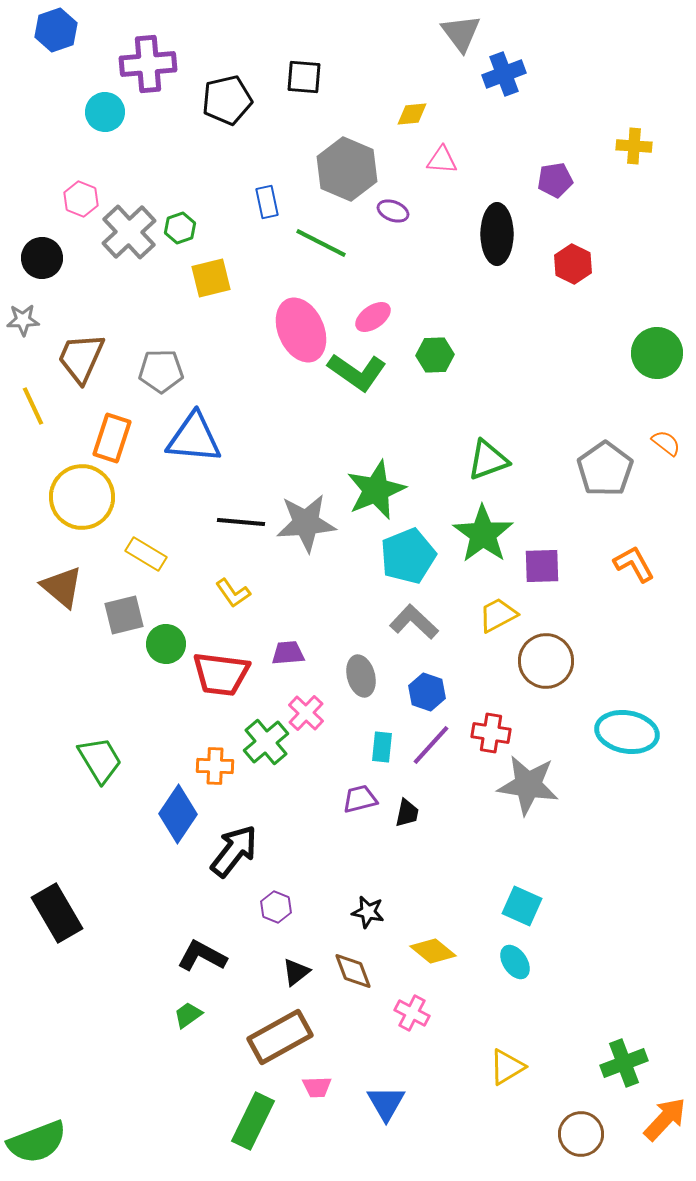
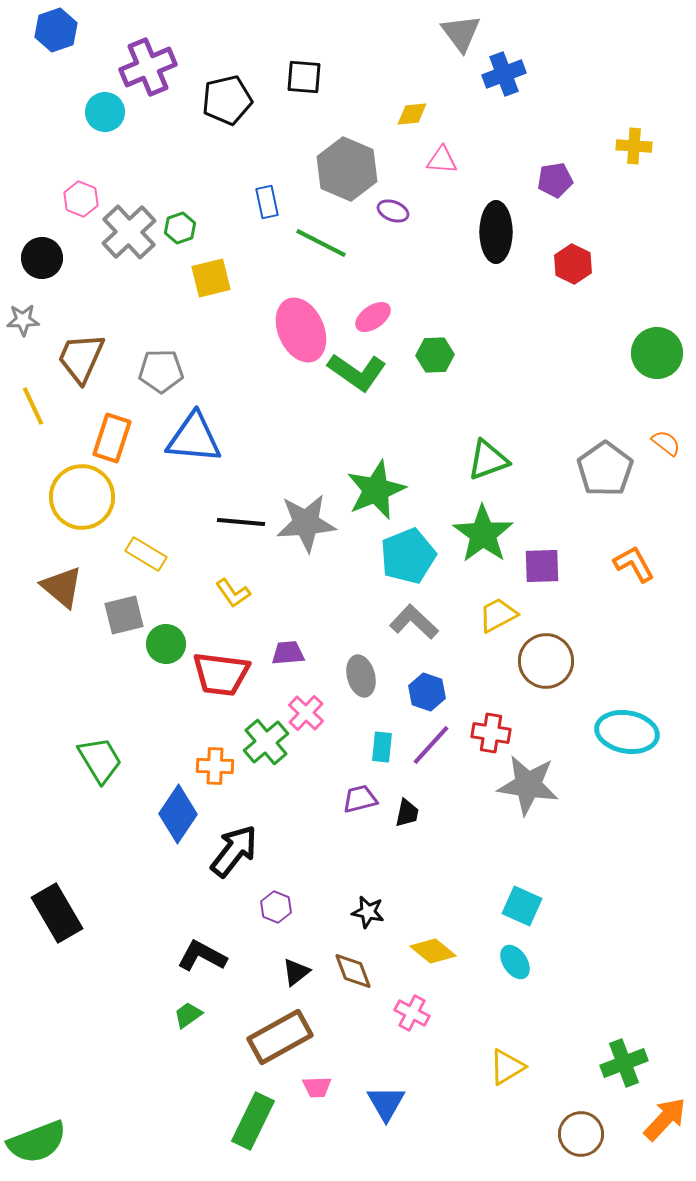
purple cross at (148, 64): moved 3 px down; rotated 18 degrees counterclockwise
black ellipse at (497, 234): moved 1 px left, 2 px up
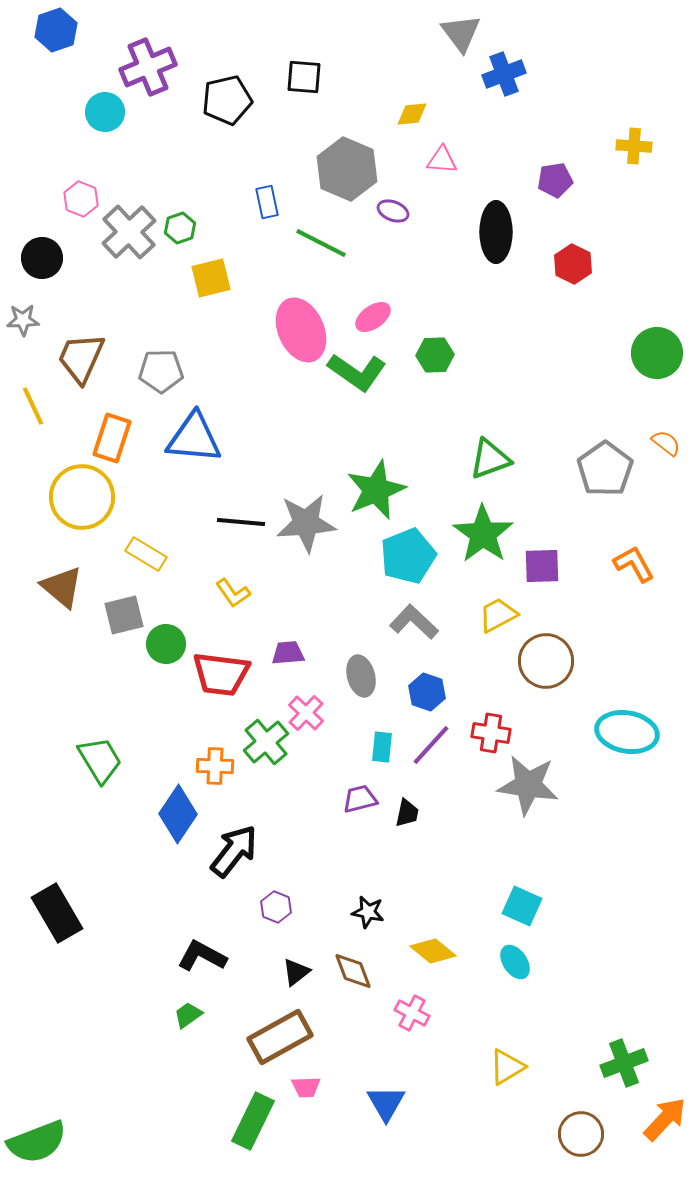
green triangle at (488, 460): moved 2 px right, 1 px up
pink trapezoid at (317, 1087): moved 11 px left
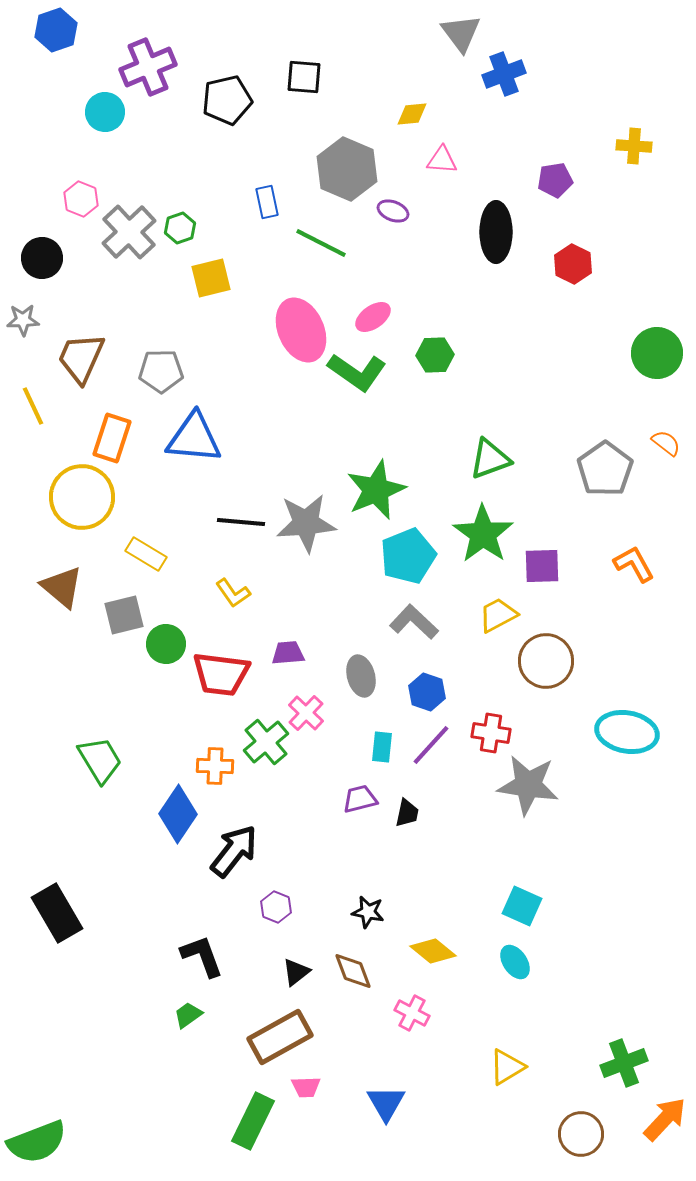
black L-shape at (202, 956): rotated 42 degrees clockwise
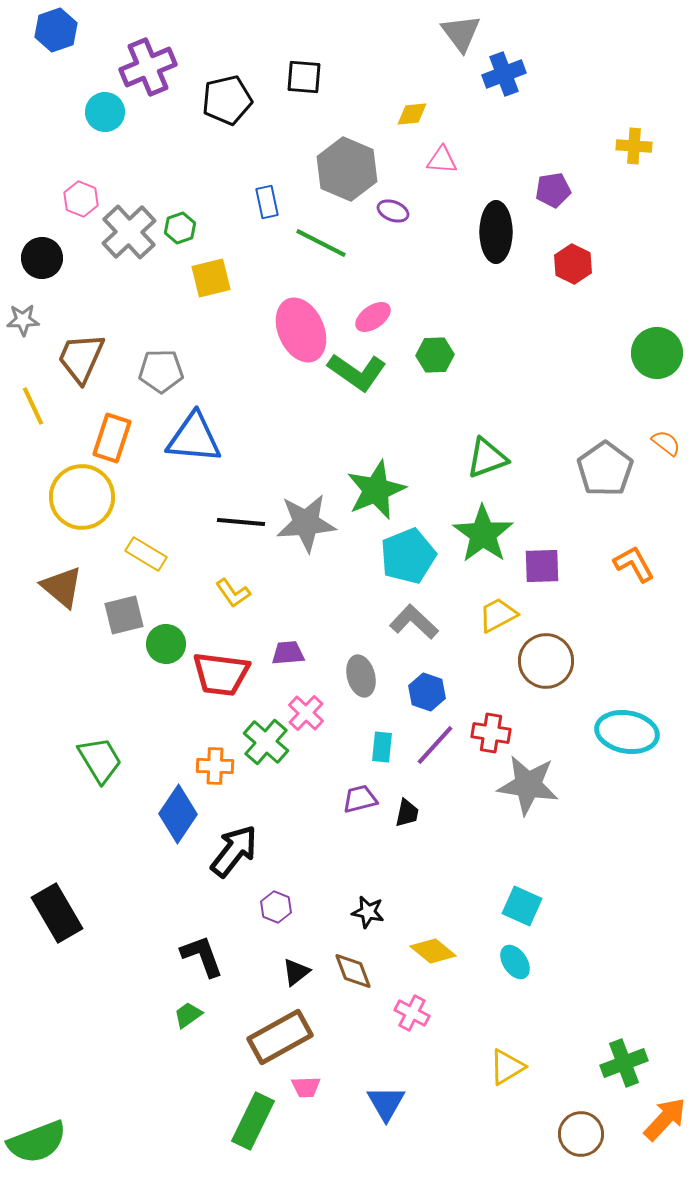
purple pentagon at (555, 180): moved 2 px left, 10 px down
green triangle at (490, 459): moved 3 px left, 1 px up
green cross at (266, 742): rotated 9 degrees counterclockwise
purple line at (431, 745): moved 4 px right
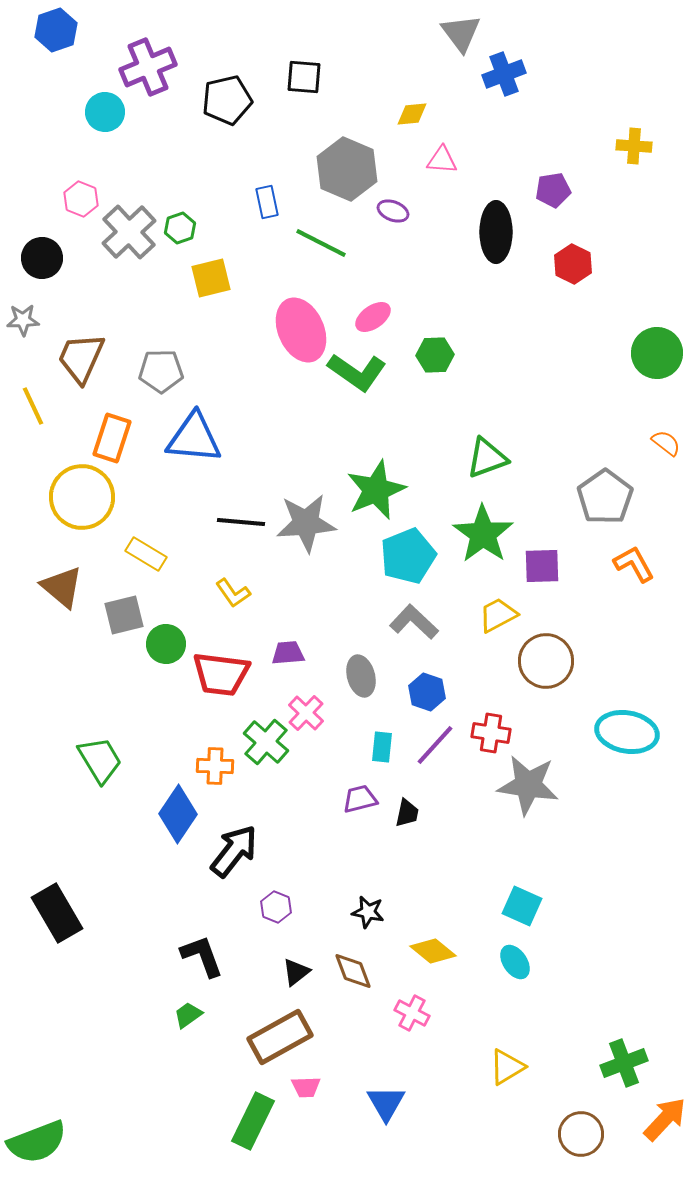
gray pentagon at (605, 469): moved 28 px down
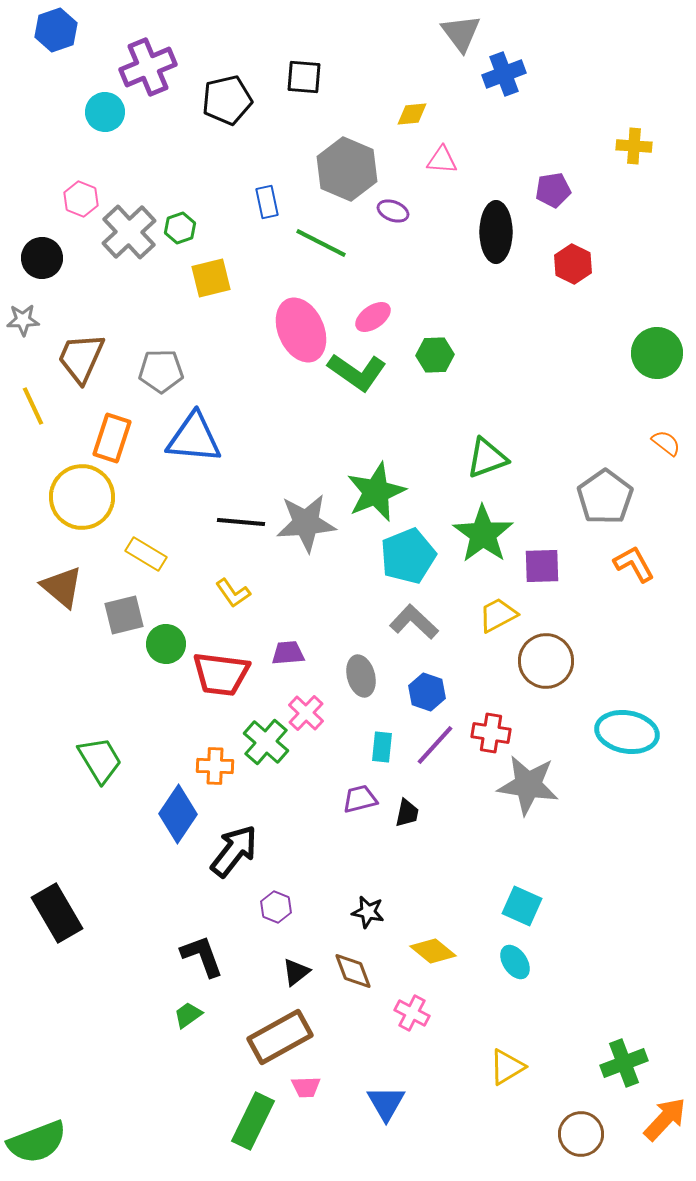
green star at (376, 490): moved 2 px down
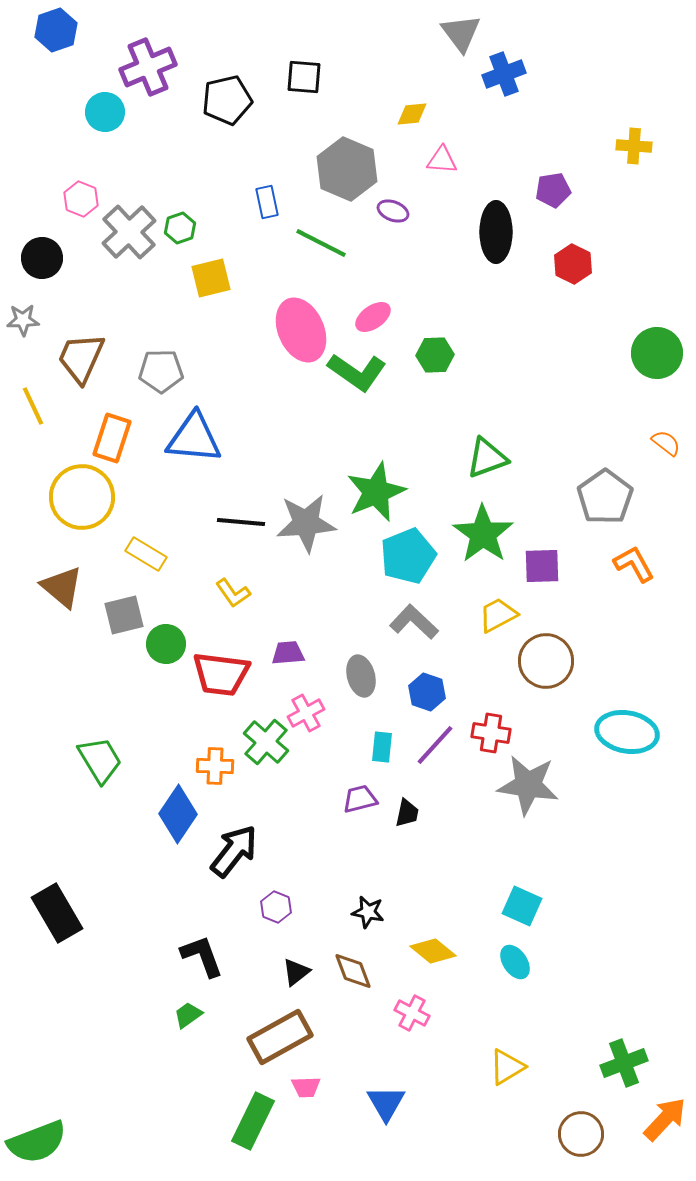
pink cross at (306, 713): rotated 18 degrees clockwise
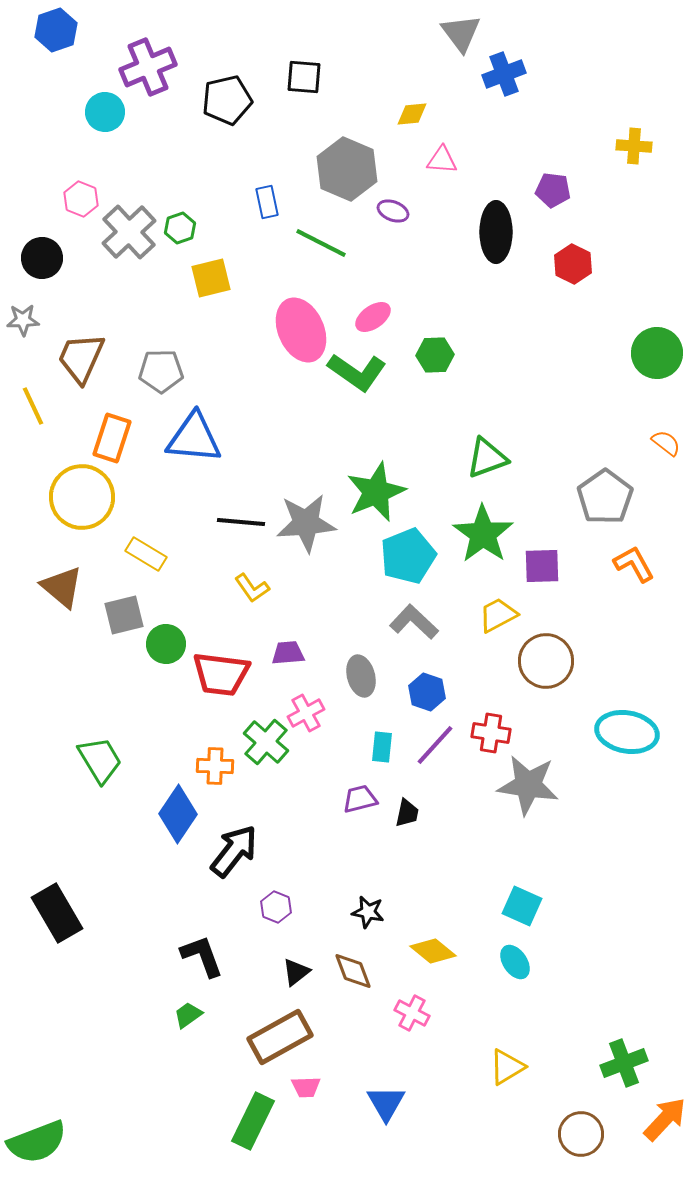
purple pentagon at (553, 190): rotated 16 degrees clockwise
yellow L-shape at (233, 593): moved 19 px right, 5 px up
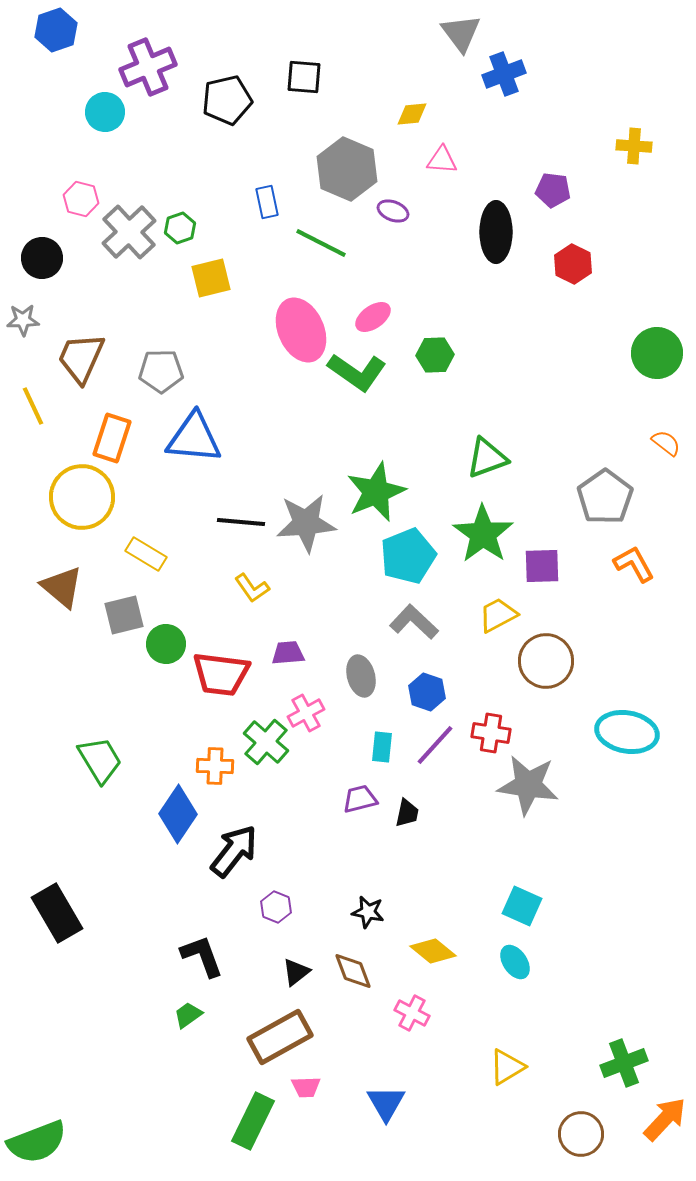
pink hexagon at (81, 199): rotated 8 degrees counterclockwise
